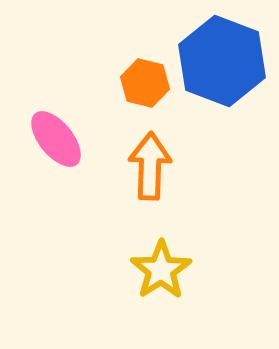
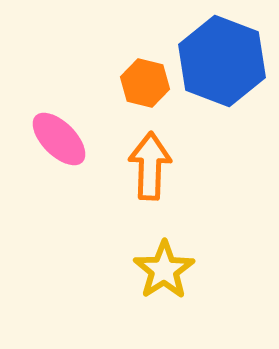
pink ellipse: moved 3 px right; rotated 6 degrees counterclockwise
yellow star: moved 3 px right
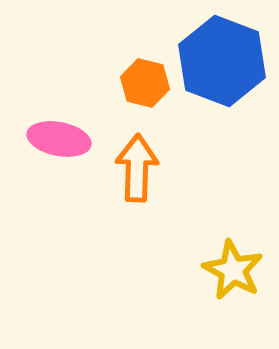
pink ellipse: rotated 34 degrees counterclockwise
orange arrow: moved 13 px left, 2 px down
yellow star: moved 69 px right; rotated 10 degrees counterclockwise
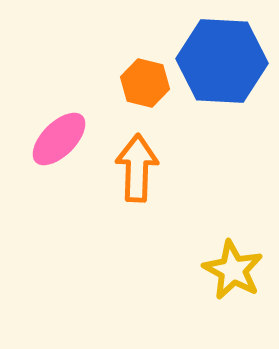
blue hexagon: rotated 18 degrees counterclockwise
pink ellipse: rotated 56 degrees counterclockwise
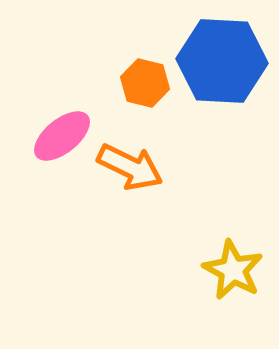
pink ellipse: moved 3 px right, 3 px up; rotated 6 degrees clockwise
orange arrow: moved 7 px left, 1 px up; rotated 114 degrees clockwise
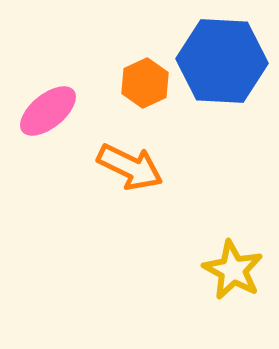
orange hexagon: rotated 21 degrees clockwise
pink ellipse: moved 14 px left, 25 px up
